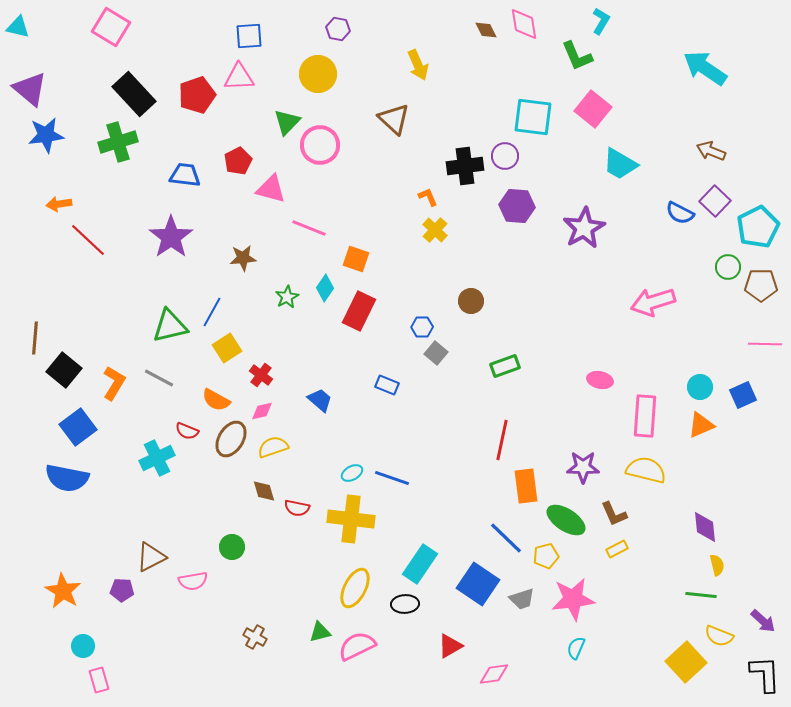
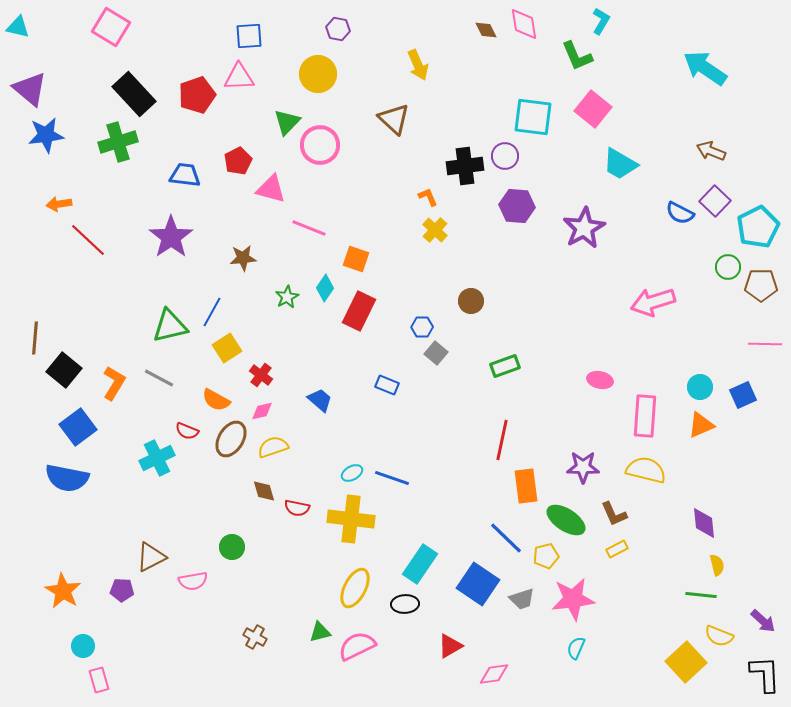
purple diamond at (705, 527): moved 1 px left, 4 px up
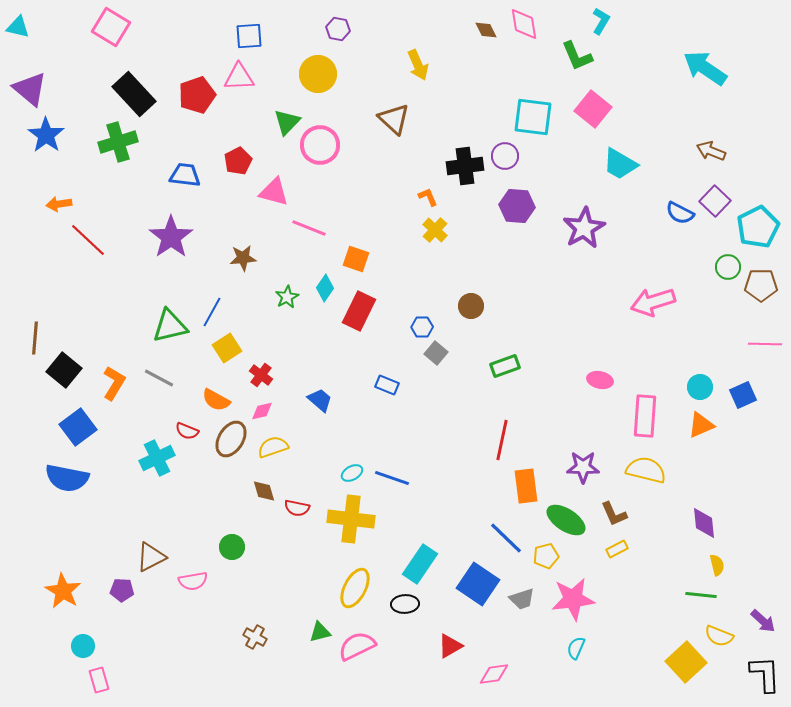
blue star at (46, 135): rotated 30 degrees counterclockwise
pink triangle at (271, 189): moved 3 px right, 3 px down
brown circle at (471, 301): moved 5 px down
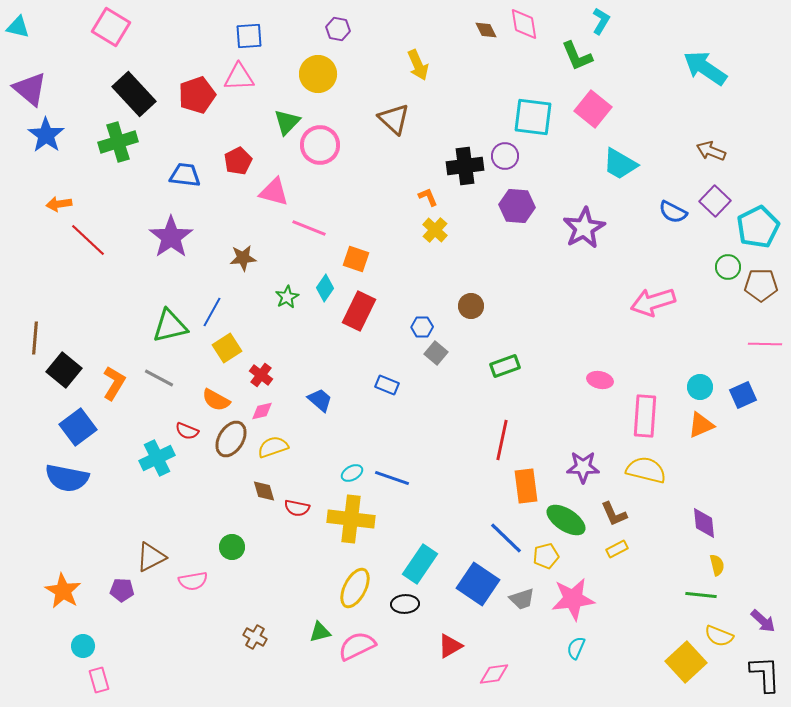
blue semicircle at (680, 213): moved 7 px left, 1 px up
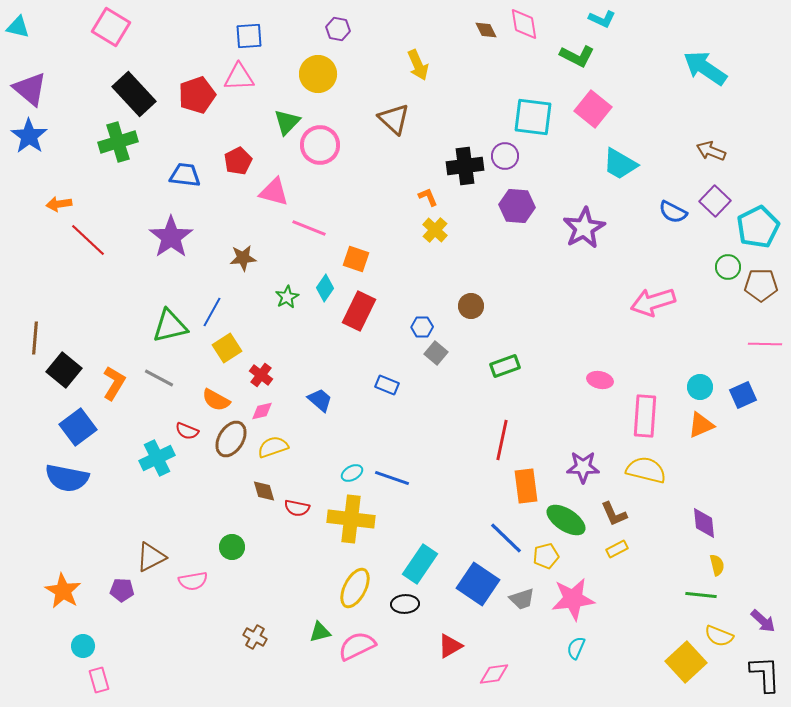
cyan L-shape at (601, 21): moved 1 px right, 2 px up; rotated 84 degrees clockwise
green L-shape at (577, 56): rotated 40 degrees counterclockwise
blue star at (46, 135): moved 17 px left, 1 px down
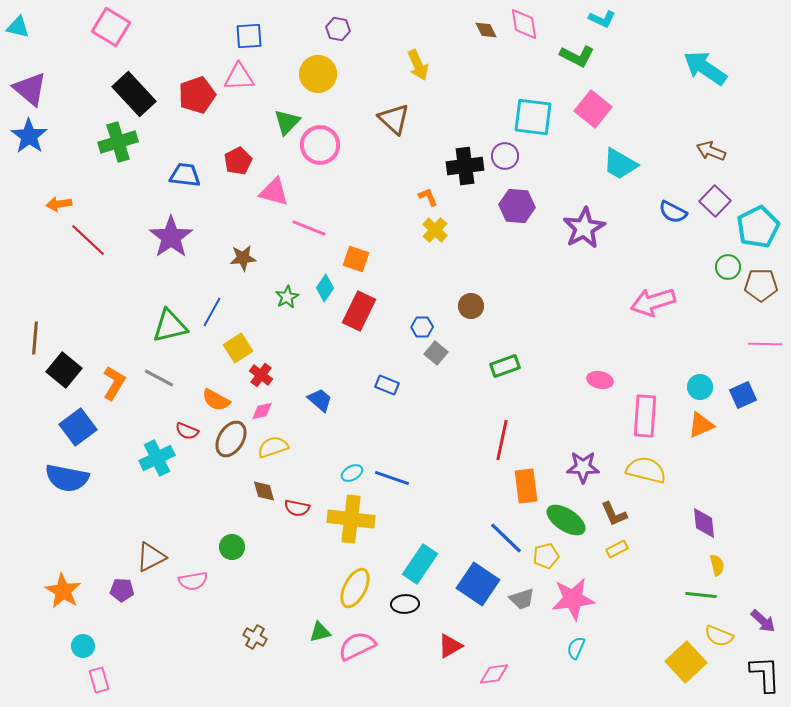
yellow square at (227, 348): moved 11 px right
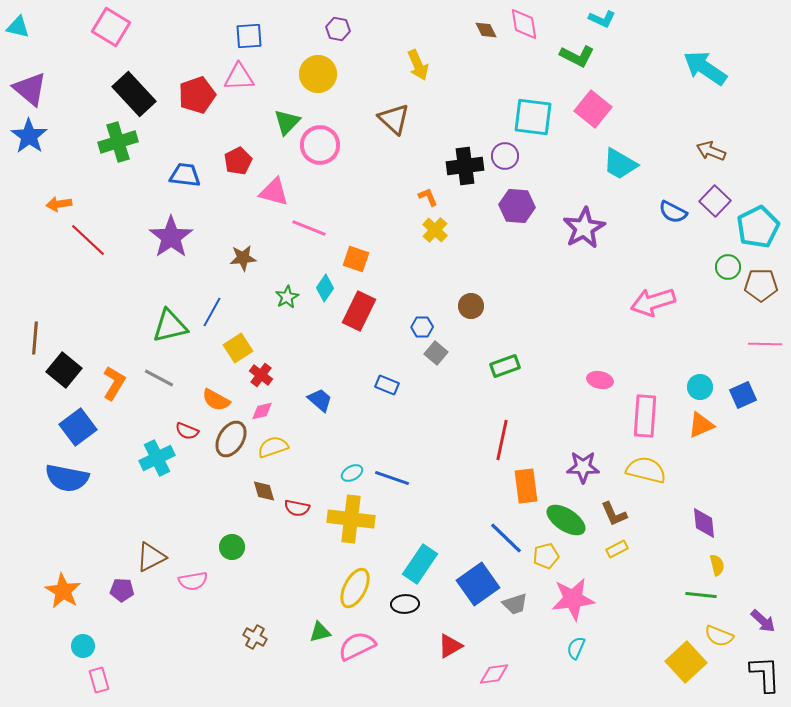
blue square at (478, 584): rotated 21 degrees clockwise
gray trapezoid at (522, 599): moved 7 px left, 5 px down
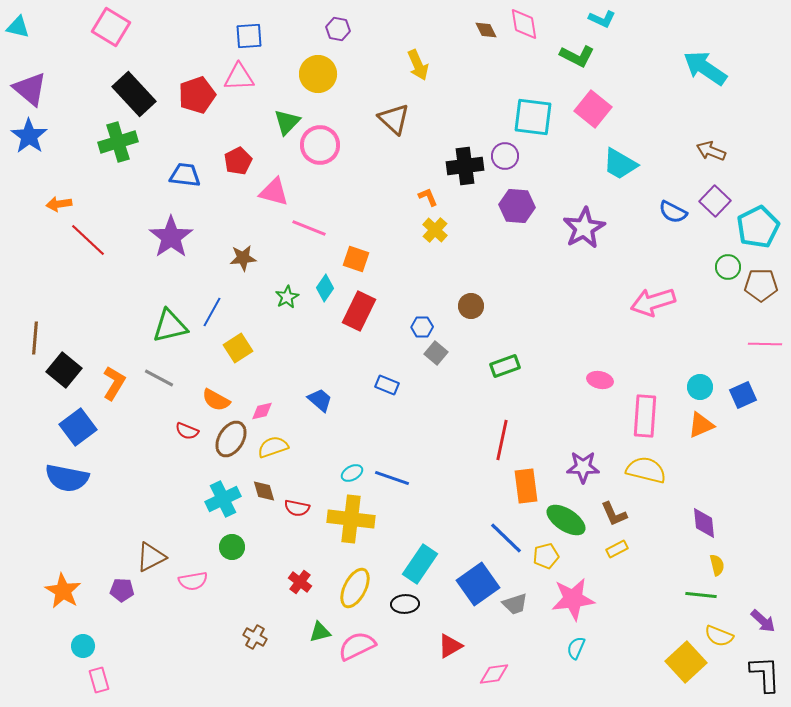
red cross at (261, 375): moved 39 px right, 207 px down
cyan cross at (157, 458): moved 66 px right, 41 px down
